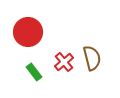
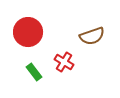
brown semicircle: moved 22 px up; rotated 85 degrees clockwise
red cross: rotated 18 degrees counterclockwise
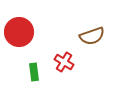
red circle: moved 9 px left
green rectangle: rotated 30 degrees clockwise
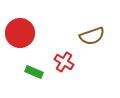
red circle: moved 1 px right, 1 px down
green rectangle: rotated 60 degrees counterclockwise
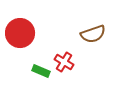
brown semicircle: moved 1 px right, 2 px up
green rectangle: moved 7 px right, 1 px up
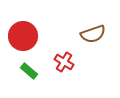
red circle: moved 3 px right, 3 px down
green rectangle: moved 12 px left; rotated 18 degrees clockwise
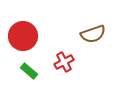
red cross: rotated 30 degrees clockwise
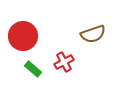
green rectangle: moved 4 px right, 2 px up
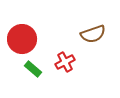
red circle: moved 1 px left, 3 px down
red cross: moved 1 px right
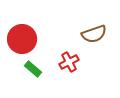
brown semicircle: moved 1 px right
red cross: moved 4 px right
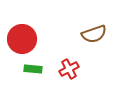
red cross: moved 7 px down
green rectangle: rotated 36 degrees counterclockwise
